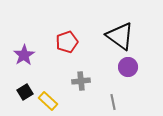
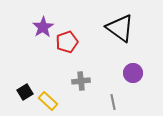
black triangle: moved 8 px up
purple star: moved 19 px right, 28 px up
purple circle: moved 5 px right, 6 px down
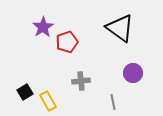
yellow rectangle: rotated 18 degrees clockwise
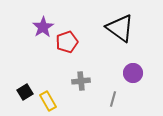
gray line: moved 3 px up; rotated 28 degrees clockwise
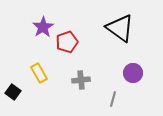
gray cross: moved 1 px up
black square: moved 12 px left; rotated 21 degrees counterclockwise
yellow rectangle: moved 9 px left, 28 px up
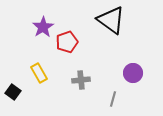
black triangle: moved 9 px left, 8 px up
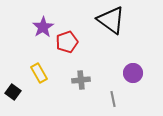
gray line: rotated 28 degrees counterclockwise
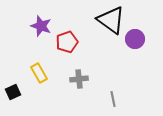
purple star: moved 2 px left, 1 px up; rotated 20 degrees counterclockwise
purple circle: moved 2 px right, 34 px up
gray cross: moved 2 px left, 1 px up
black square: rotated 28 degrees clockwise
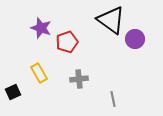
purple star: moved 2 px down
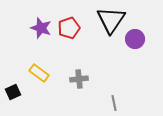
black triangle: rotated 28 degrees clockwise
red pentagon: moved 2 px right, 14 px up
yellow rectangle: rotated 24 degrees counterclockwise
gray line: moved 1 px right, 4 px down
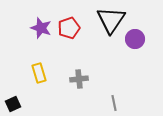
yellow rectangle: rotated 36 degrees clockwise
black square: moved 12 px down
